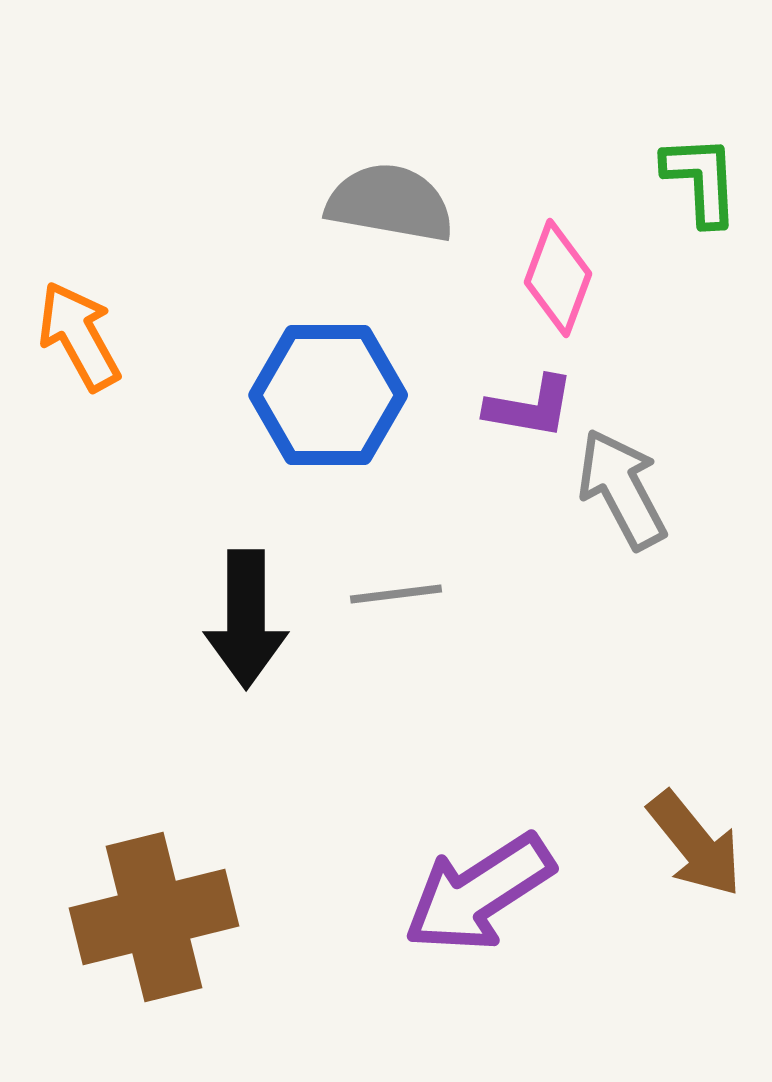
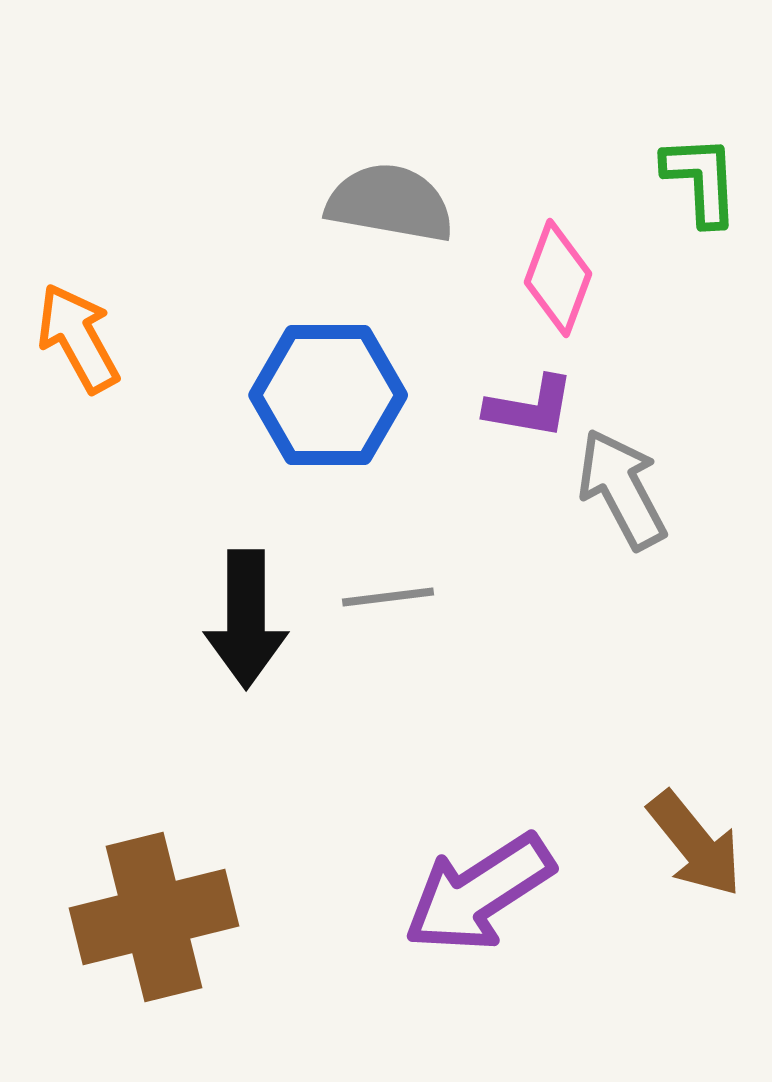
orange arrow: moved 1 px left, 2 px down
gray line: moved 8 px left, 3 px down
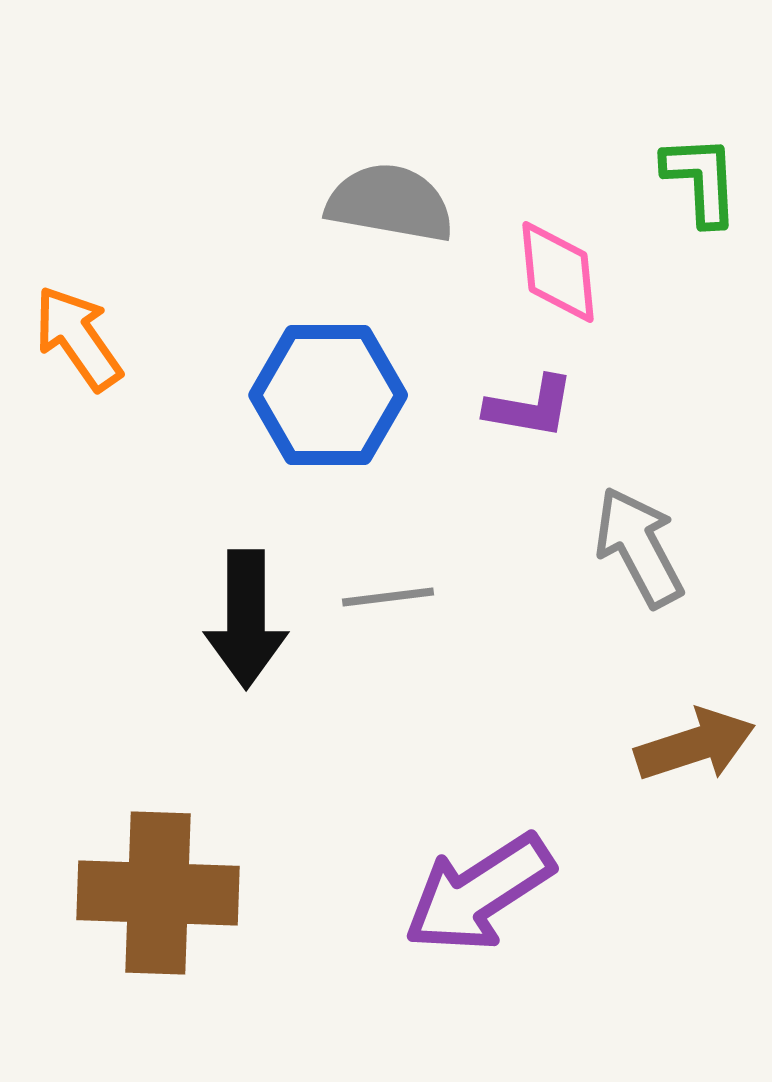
pink diamond: moved 6 px up; rotated 26 degrees counterclockwise
orange arrow: rotated 6 degrees counterclockwise
gray arrow: moved 17 px right, 58 px down
brown arrow: moved 99 px up; rotated 69 degrees counterclockwise
brown cross: moved 4 px right, 24 px up; rotated 16 degrees clockwise
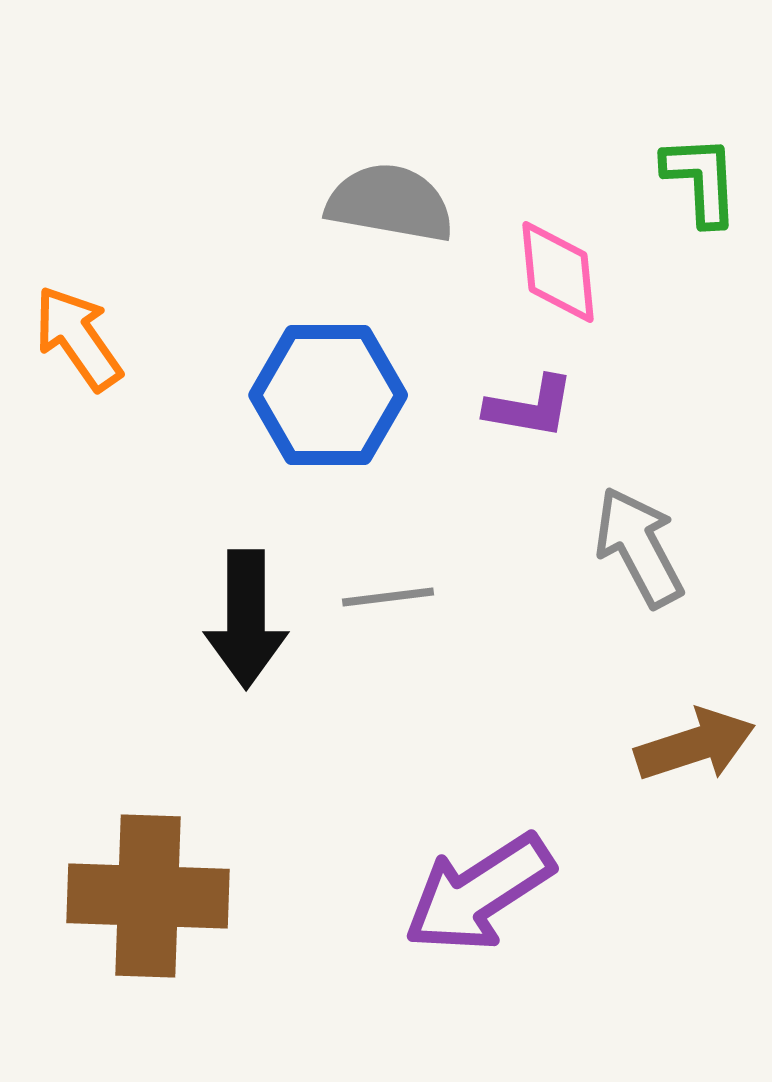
brown cross: moved 10 px left, 3 px down
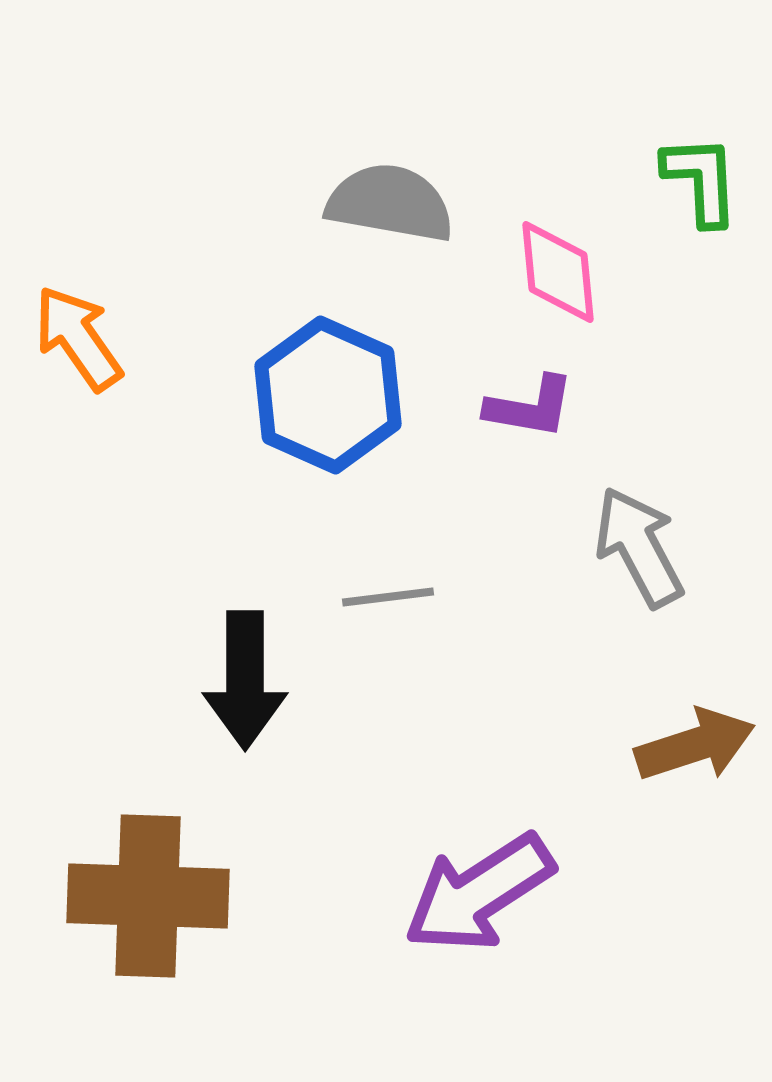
blue hexagon: rotated 24 degrees clockwise
black arrow: moved 1 px left, 61 px down
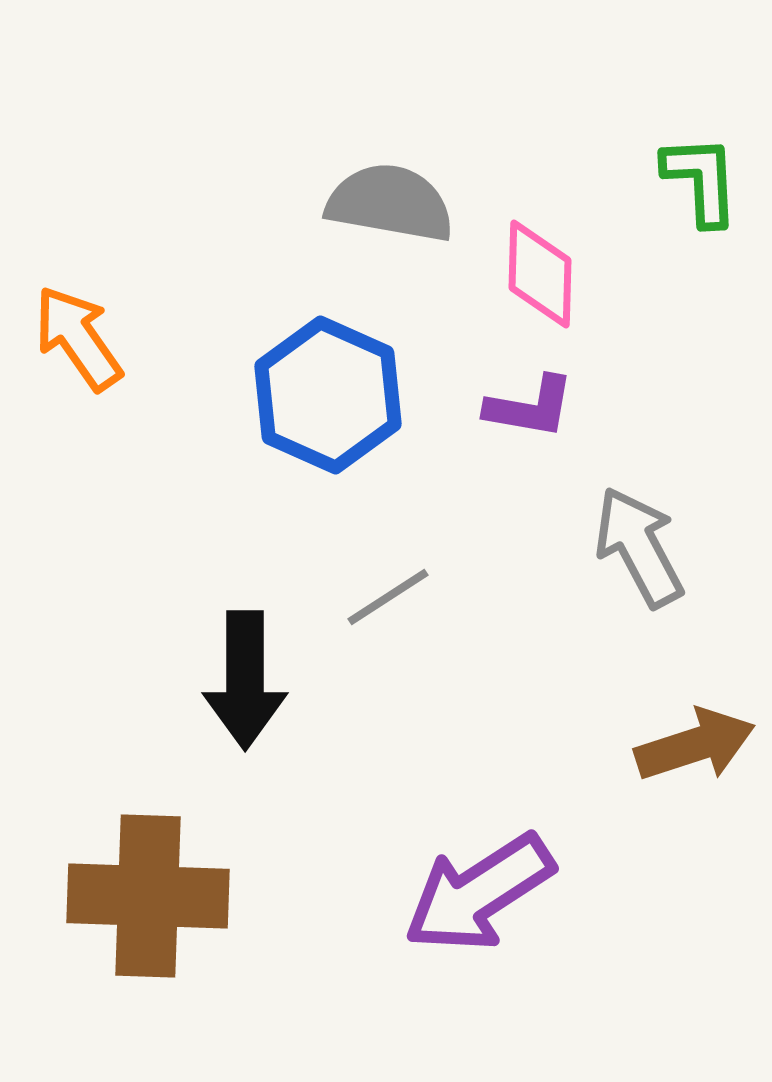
pink diamond: moved 18 px left, 2 px down; rotated 7 degrees clockwise
gray line: rotated 26 degrees counterclockwise
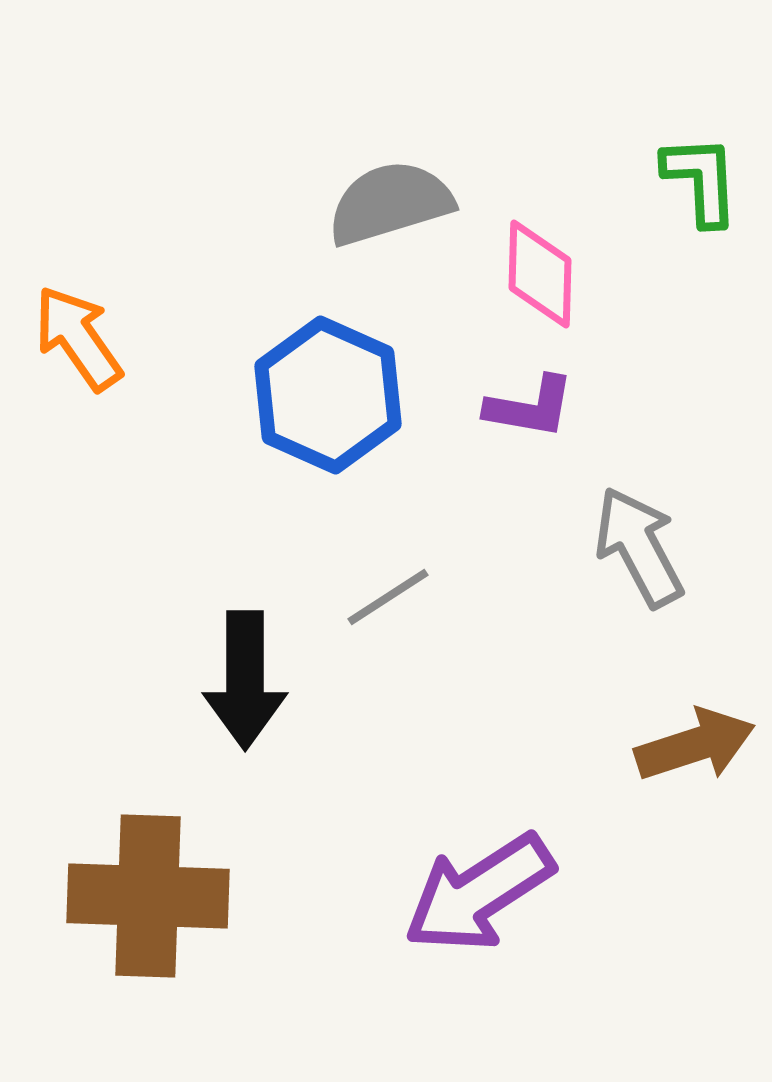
gray semicircle: rotated 27 degrees counterclockwise
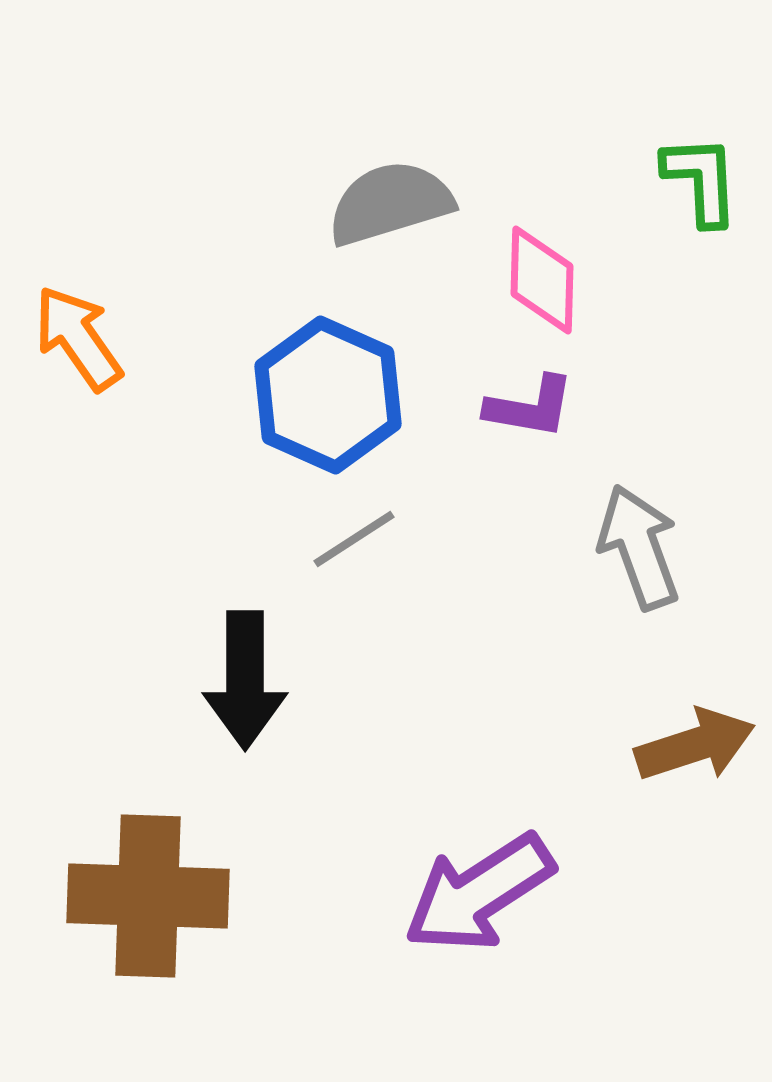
pink diamond: moved 2 px right, 6 px down
gray arrow: rotated 8 degrees clockwise
gray line: moved 34 px left, 58 px up
